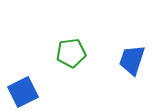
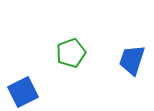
green pentagon: rotated 12 degrees counterclockwise
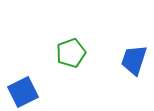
blue trapezoid: moved 2 px right
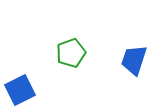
blue square: moved 3 px left, 2 px up
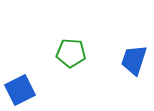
green pentagon: rotated 24 degrees clockwise
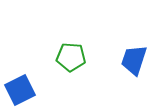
green pentagon: moved 4 px down
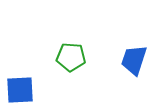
blue square: rotated 24 degrees clockwise
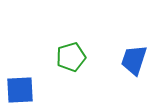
green pentagon: rotated 20 degrees counterclockwise
